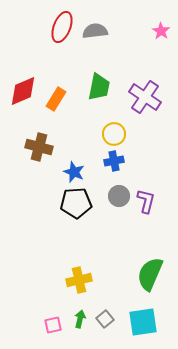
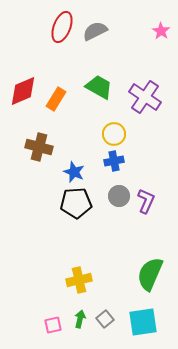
gray semicircle: rotated 20 degrees counterclockwise
green trapezoid: rotated 72 degrees counterclockwise
purple L-shape: rotated 10 degrees clockwise
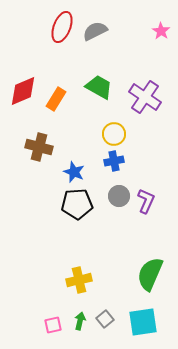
black pentagon: moved 1 px right, 1 px down
green arrow: moved 2 px down
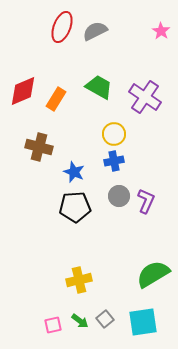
black pentagon: moved 2 px left, 3 px down
green semicircle: moved 3 px right; rotated 36 degrees clockwise
green arrow: rotated 114 degrees clockwise
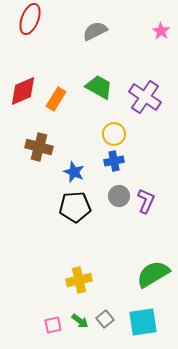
red ellipse: moved 32 px left, 8 px up
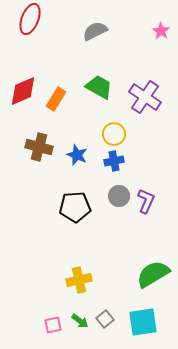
blue star: moved 3 px right, 17 px up
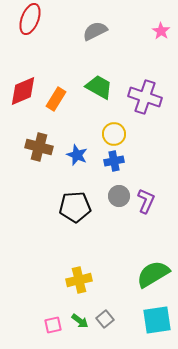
purple cross: rotated 16 degrees counterclockwise
cyan square: moved 14 px right, 2 px up
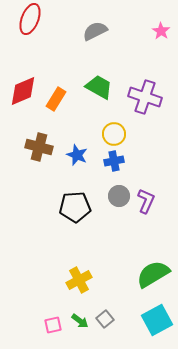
yellow cross: rotated 15 degrees counterclockwise
cyan square: rotated 20 degrees counterclockwise
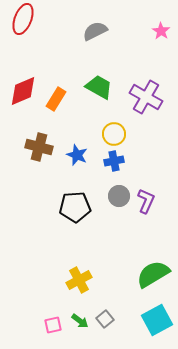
red ellipse: moved 7 px left
purple cross: moved 1 px right; rotated 12 degrees clockwise
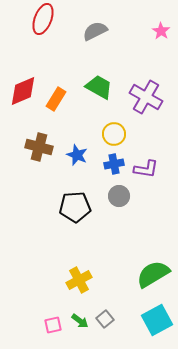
red ellipse: moved 20 px right
blue cross: moved 3 px down
purple L-shape: moved 32 px up; rotated 75 degrees clockwise
